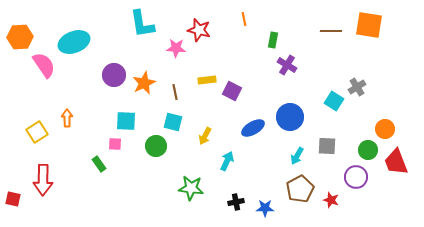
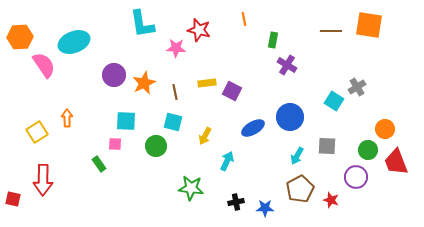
yellow rectangle at (207, 80): moved 3 px down
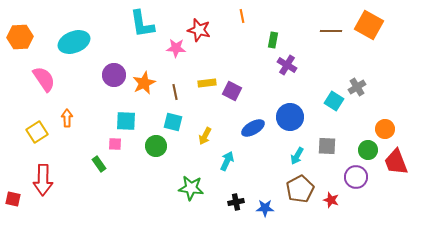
orange line at (244, 19): moved 2 px left, 3 px up
orange square at (369, 25): rotated 20 degrees clockwise
pink semicircle at (44, 65): moved 14 px down
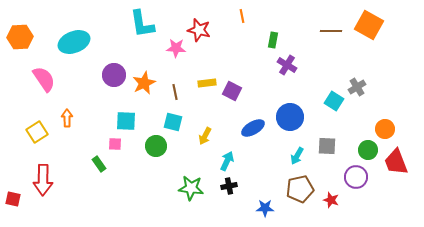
brown pentagon at (300, 189): rotated 16 degrees clockwise
black cross at (236, 202): moved 7 px left, 16 px up
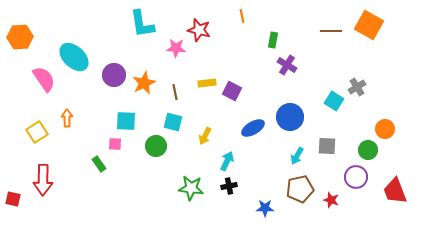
cyan ellipse at (74, 42): moved 15 px down; rotated 64 degrees clockwise
red trapezoid at (396, 162): moved 1 px left, 29 px down
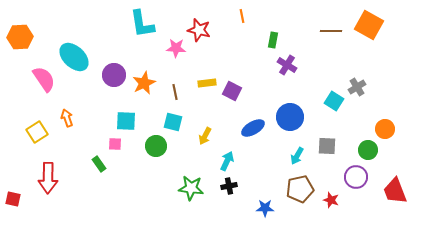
orange arrow at (67, 118): rotated 18 degrees counterclockwise
red arrow at (43, 180): moved 5 px right, 2 px up
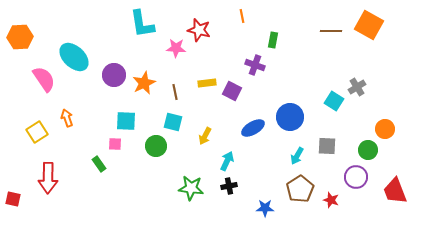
purple cross at (287, 65): moved 32 px left; rotated 12 degrees counterclockwise
brown pentagon at (300, 189): rotated 20 degrees counterclockwise
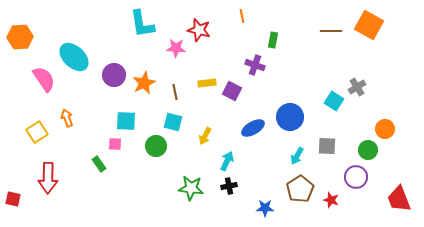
red trapezoid at (395, 191): moved 4 px right, 8 px down
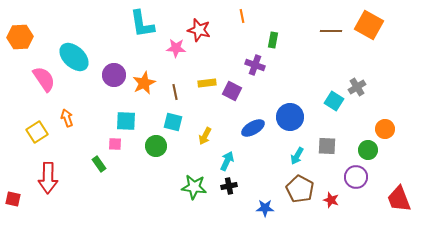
green star at (191, 188): moved 3 px right, 1 px up
brown pentagon at (300, 189): rotated 12 degrees counterclockwise
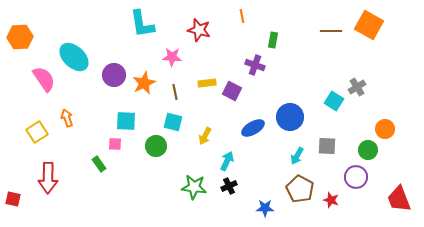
pink star at (176, 48): moved 4 px left, 9 px down
black cross at (229, 186): rotated 14 degrees counterclockwise
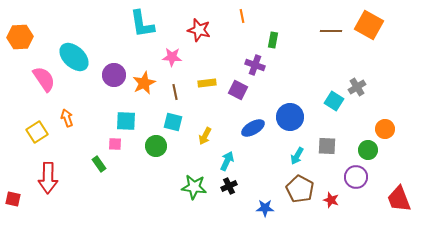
purple square at (232, 91): moved 6 px right, 1 px up
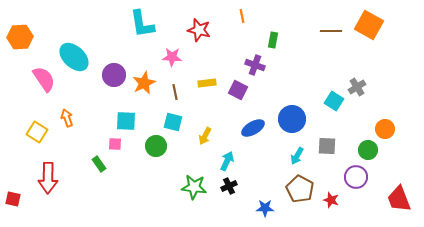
blue circle at (290, 117): moved 2 px right, 2 px down
yellow square at (37, 132): rotated 25 degrees counterclockwise
